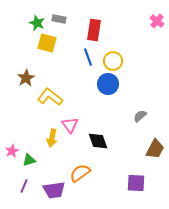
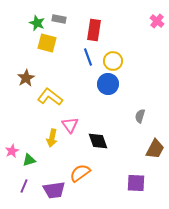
gray semicircle: rotated 32 degrees counterclockwise
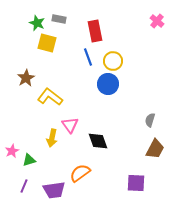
red rectangle: moved 1 px right, 1 px down; rotated 20 degrees counterclockwise
gray semicircle: moved 10 px right, 4 px down
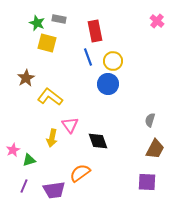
pink star: moved 1 px right, 1 px up
purple square: moved 11 px right, 1 px up
